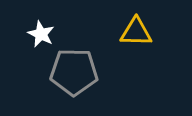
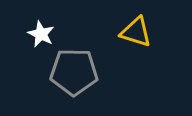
yellow triangle: rotated 16 degrees clockwise
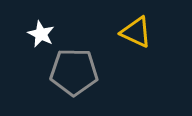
yellow triangle: rotated 8 degrees clockwise
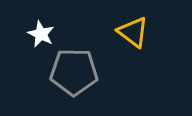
yellow triangle: moved 3 px left; rotated 12 degrees clockwise
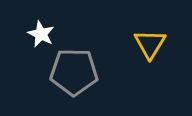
yellow triangle: moved 17 px right, 12 px down; rotated 24 degrees clockwise
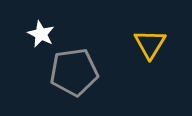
gray pentagon: rotated 9 degrees counterclockwise
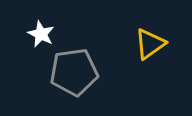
yellow triangle: rotated 24 degrees clockwise
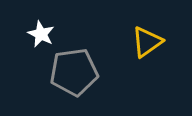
yellow triangle: moved 3 px left, 2 px up
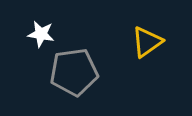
white star: rotated 16 degrees counterclockwise
